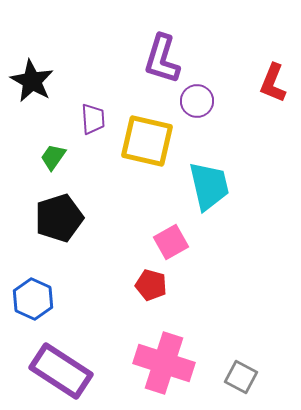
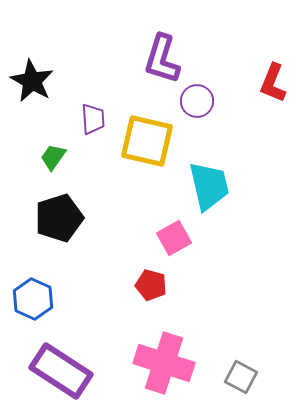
pink square: moved 3 px right, 4 px up
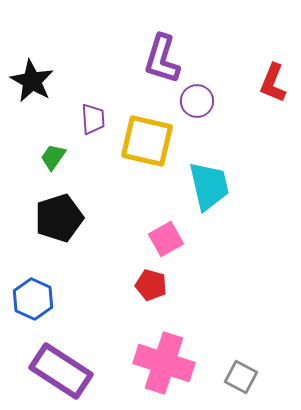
pink square: moved 8 px left, 1 px down
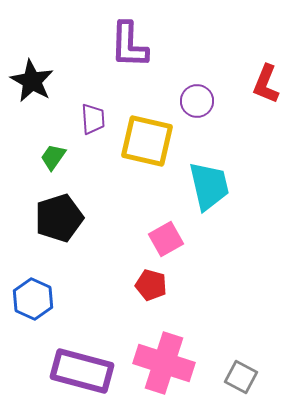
purple L-shape: moved 33 px left, 14 px up; rotated 15 degrees counterclockwise
red L-shape: moved 7 px left, 1 px down
purple rectangle: moved 21 px right; rotated 18 degrees counterclockwise
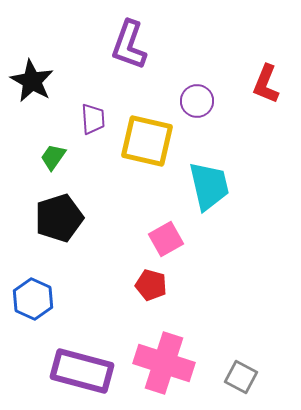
purple L-shape: rotated 18 degrees clockwise
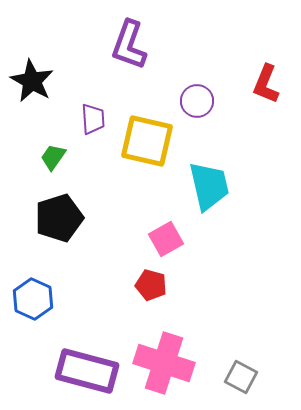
purple rectangle: moved 5 px right
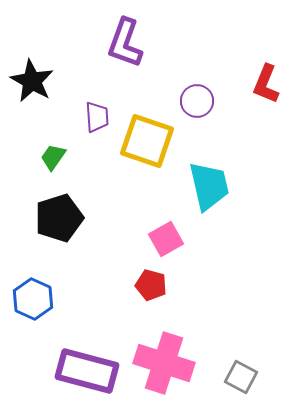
purple L-shape: moved 4 px left, 2 px up
purple trapezoid: moved 4 px right, 2 px up
yellow square: rotated 6 degrees clockwise
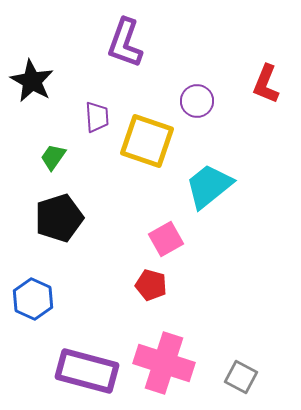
cyan trapezoid: rotated 116 degrees counterclockwise
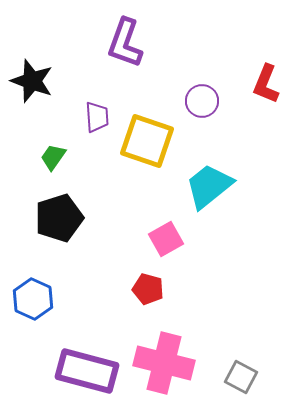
black star: rotated 9 degrees counterclockwise
purple circle: moved 5 px right
red pentagon: moved 3 px left, 4 px down
pink cross: rotated 4 degrees counterclockwise
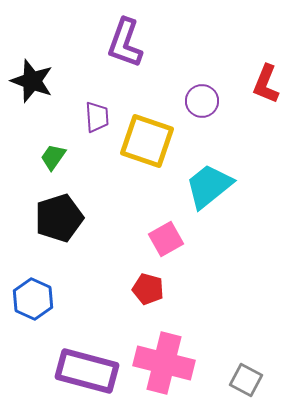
gray square: moved 5 px right, 3 px down
